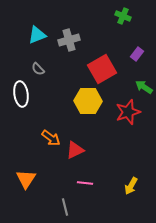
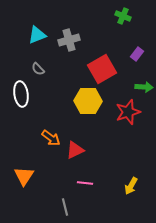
green arrow: rotated 150 degrees clockwise
orange triangle: moved 2 px left, 3 px up
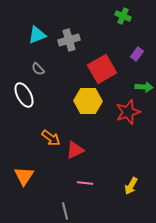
white ellipse: moved 3 px right, 1 px down; rotated 20 degrees counterclockwise
gray line: moved 4 px down
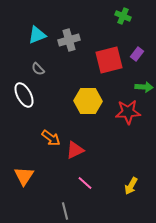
red square: moved 7 px right, 9 px up; rotated 16 degrees clockwise
red star: rotated 15 degrees clockwise
pink line: rotated 35 degrees clockwise
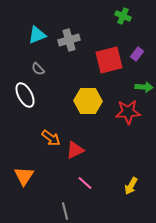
white ellipse: moved 1 px right
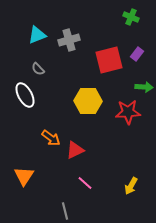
green cross: moved 8 px right, 1 px down
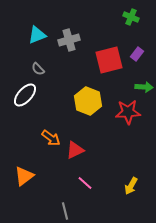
white ellipse: rotated 70 degrees clockwise
yellow hexagon: rotated 20 degrees clockwise
orange triangle: rotated 20 degrees clockwise
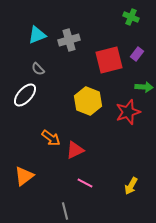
red star: rotated 15 degrees counterclockwise
pink line: rotated 14 degrees counterclockwise
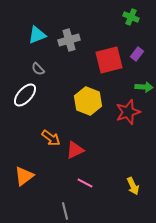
yellow arrow: moved 2 px right; rotated 54 degrees counterclockwise
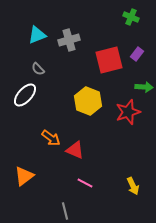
red triangle: rotated 48 degrees clockwise
